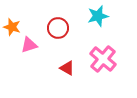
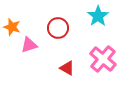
cyan star: rotated 20 degrees counterclockwise
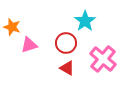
cyan star: moved 13 px left, 5 px down
red circle: moved 8 px right, 15 px down
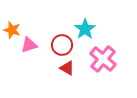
cyan star: moved 8 px down
orange star: moved 3 px down
red circle: moved 4 px left, 2 px down
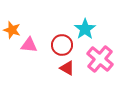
pink triangle: rotated 24 degrees clockwise
pink cross: moved 3 px left
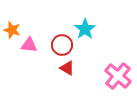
pink cross: moved 18 px right, 17 px down
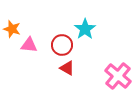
orange star: moved 1 px up
